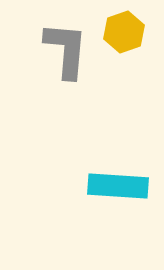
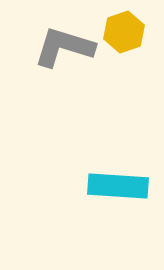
gray L-shape: moved 2 px left, 3 px up; rotated 78 degrees counterclockwise
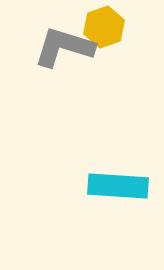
yellow hexagon: moved 20 px left, 5 px up
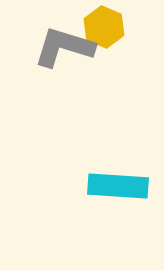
yellow hexagon: rotated 18 degrees counterclockwise
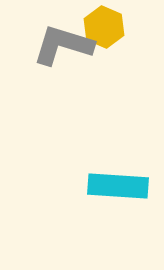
gray L-shape: moved 1 px left, 2 px up
